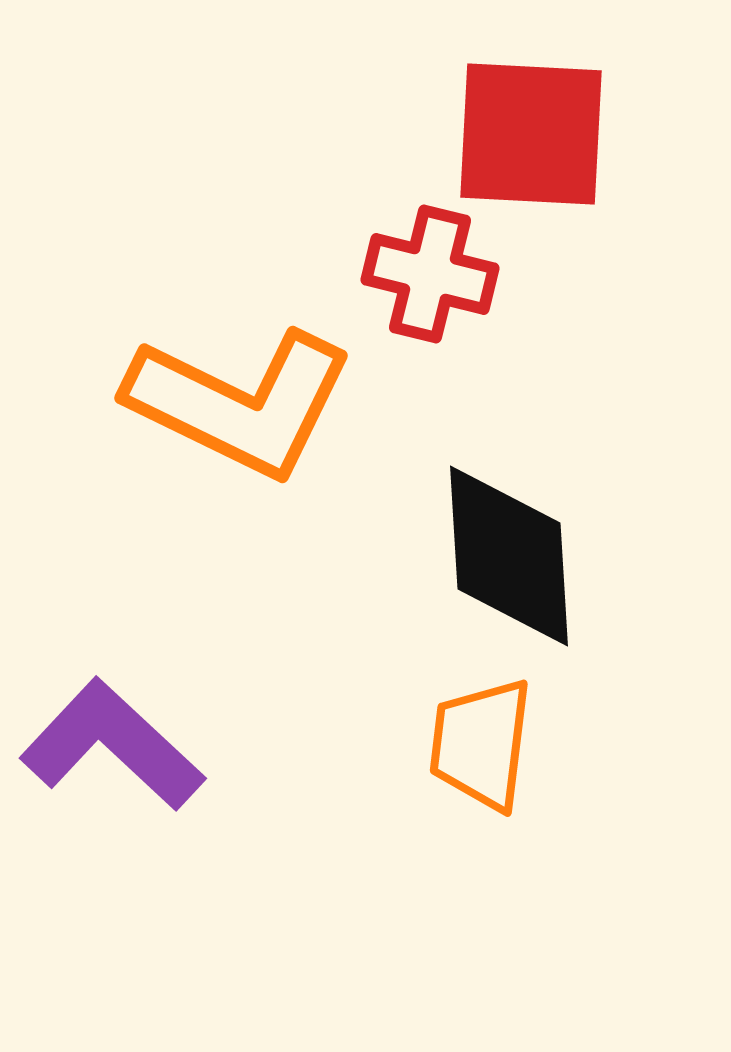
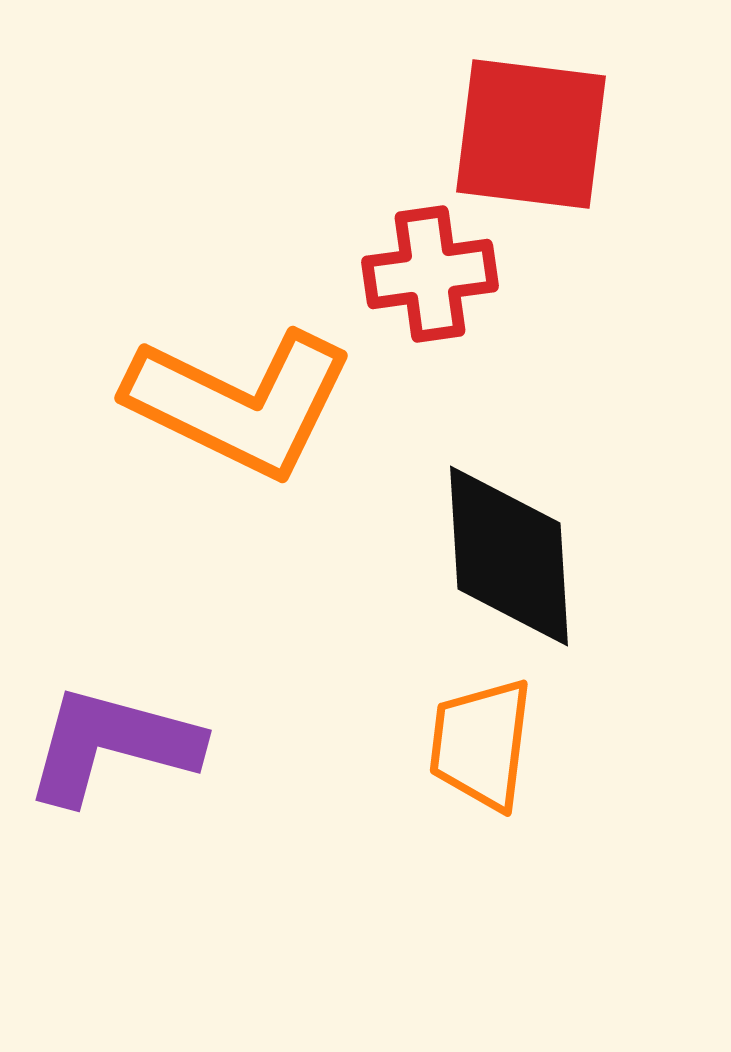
red square: rotated 4 degrees clockwise
red cross: rotated 22 degrees counterclockwise
purple L-shape: rotated 28 degrees counterclockwise
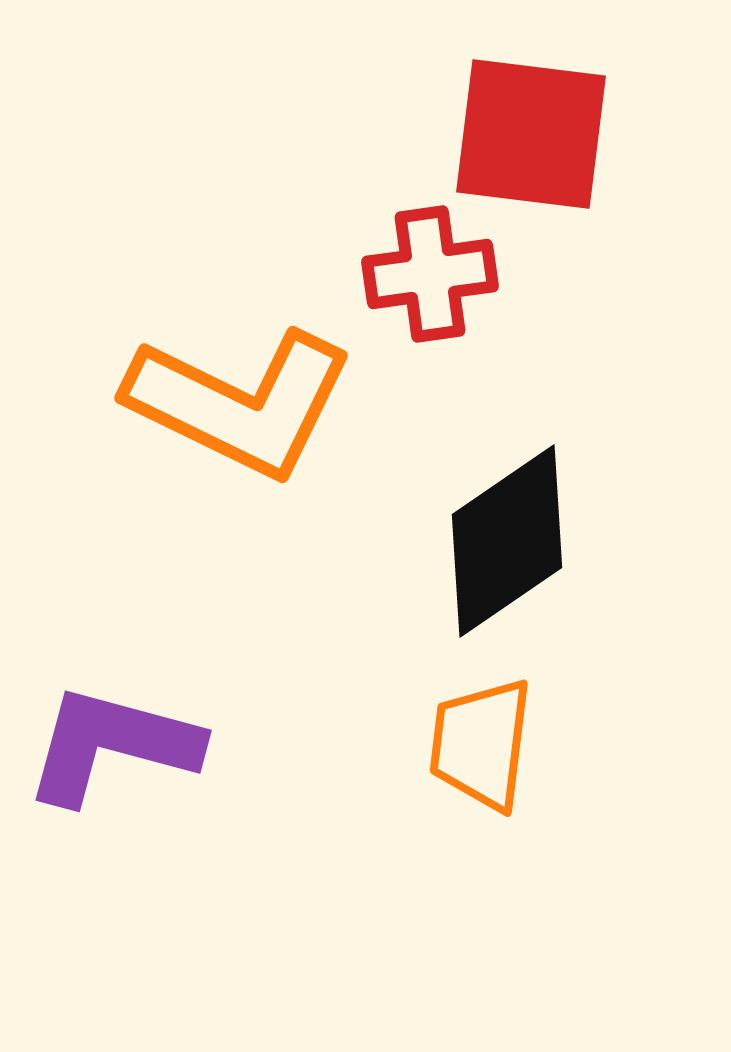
black diamond: moved 2 px left, 15 px up; rotated 59 degrees clockwise
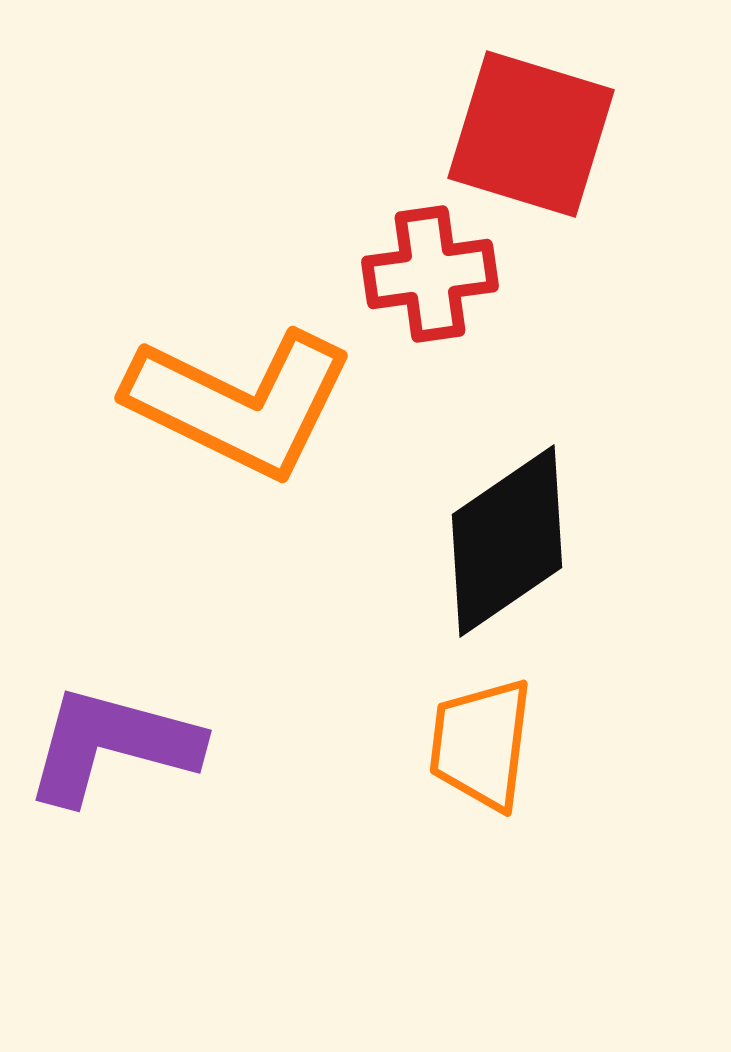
red square: rotated 10 degrees clockwise
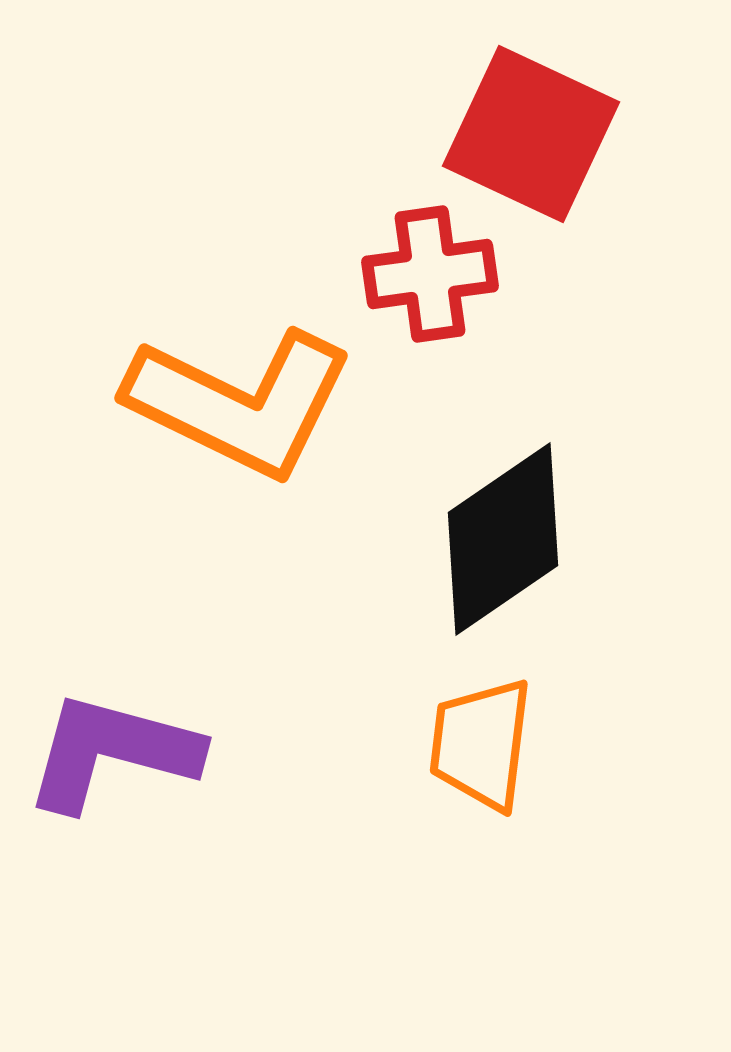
red square: rotated 8 degrees clockwise
black diamond: moved 4 px left, 2 px up
purple L-shape: moved 7 px down
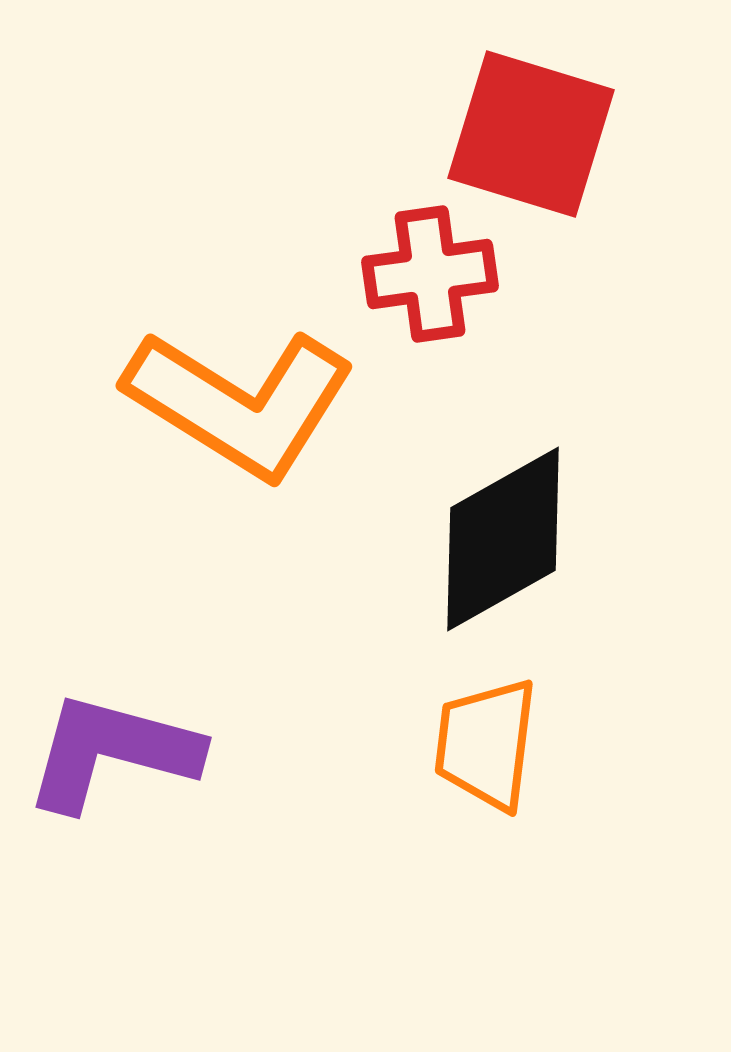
red square: rotated 8 degrees counterclockwise
orange L-shape: rotated 6 degrees clockwise
black diamond: rotated 5 degrees clockwise
orange trapezoid: moved 5 px right
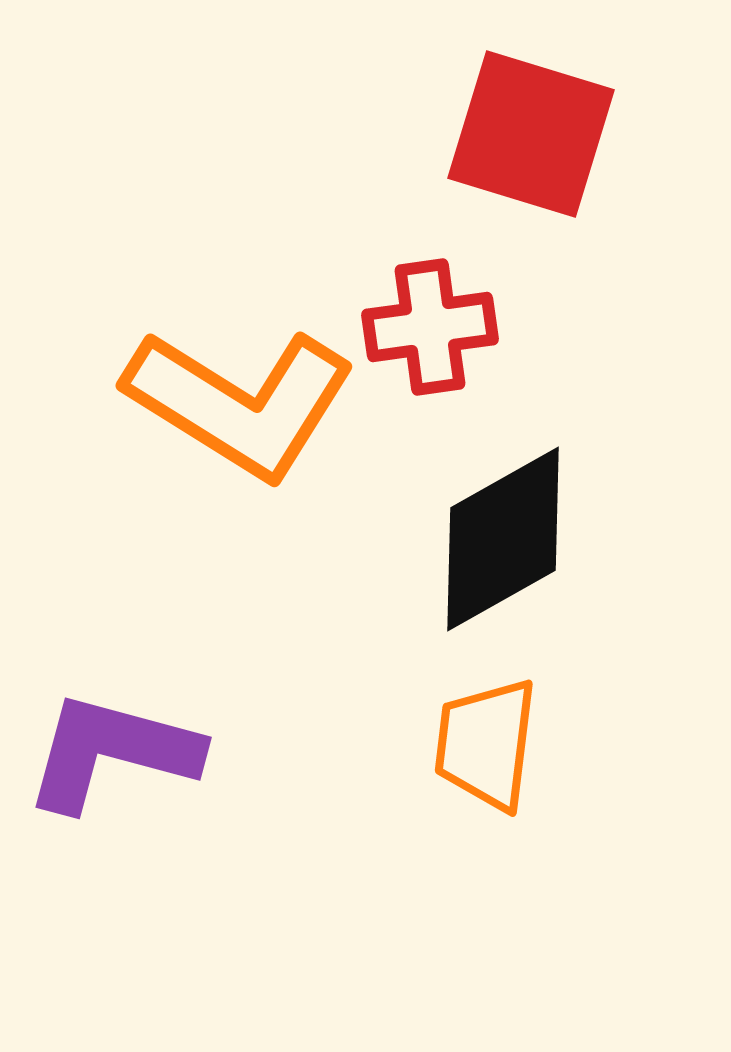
red cross: moved 53 px down
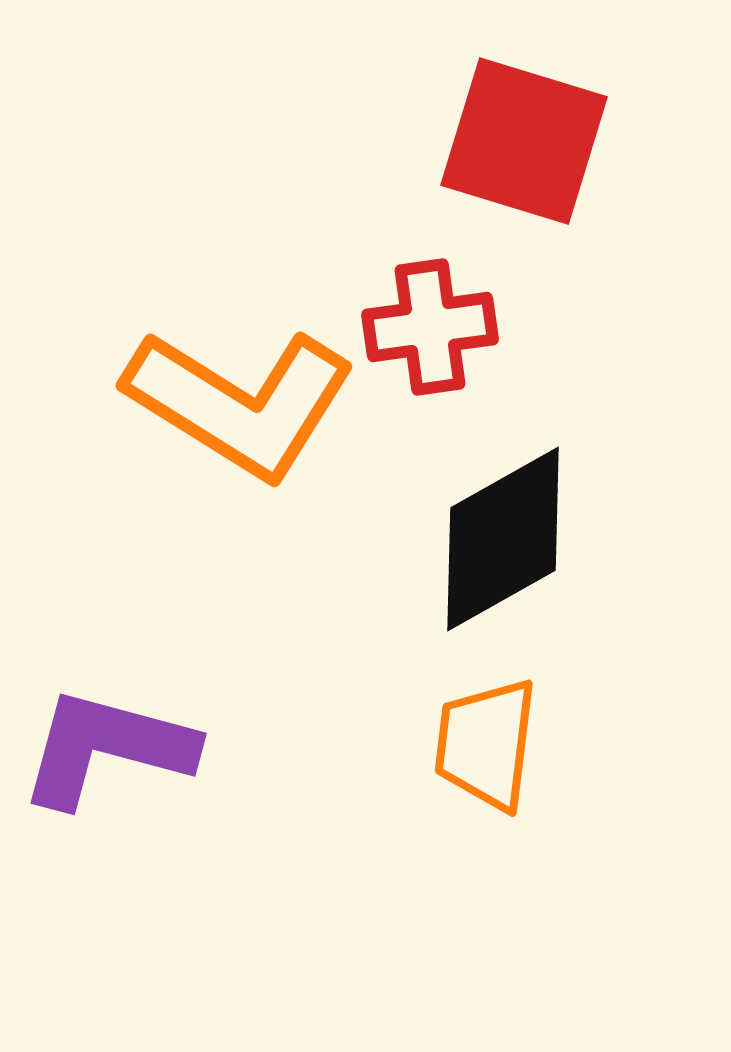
red square: moved 7 px left, 7 px down
purple L-shape: moved 5 px left, 4 px up
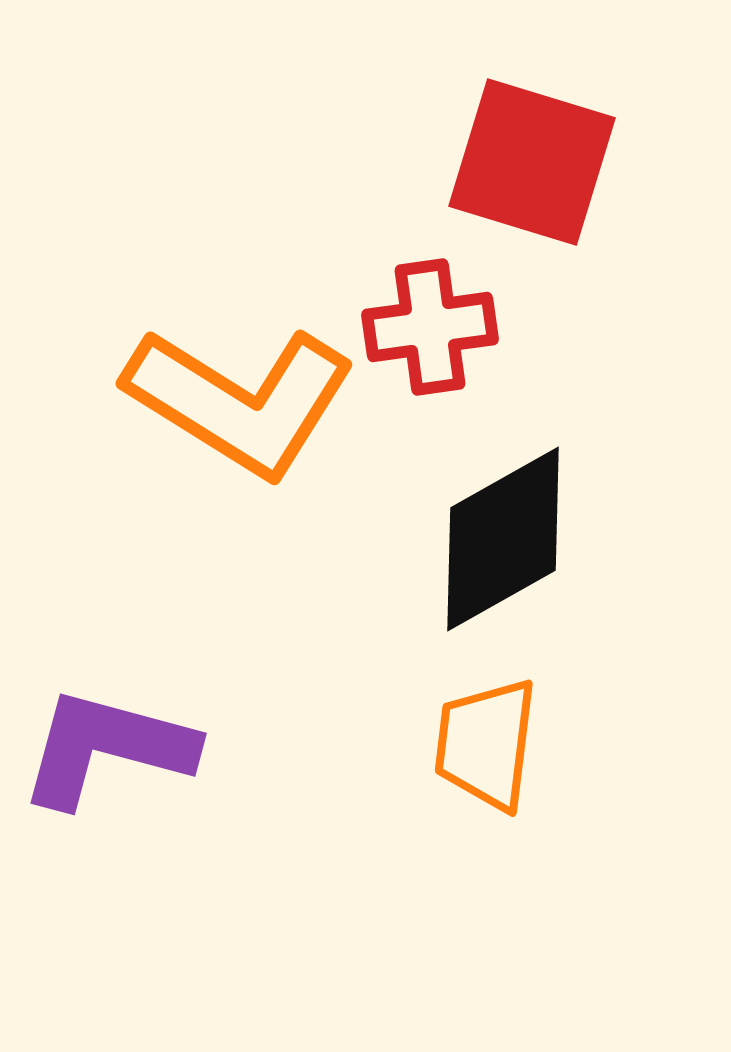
red square: moved 8 px right, 21 px down
orange L-shape: moved 2 px up
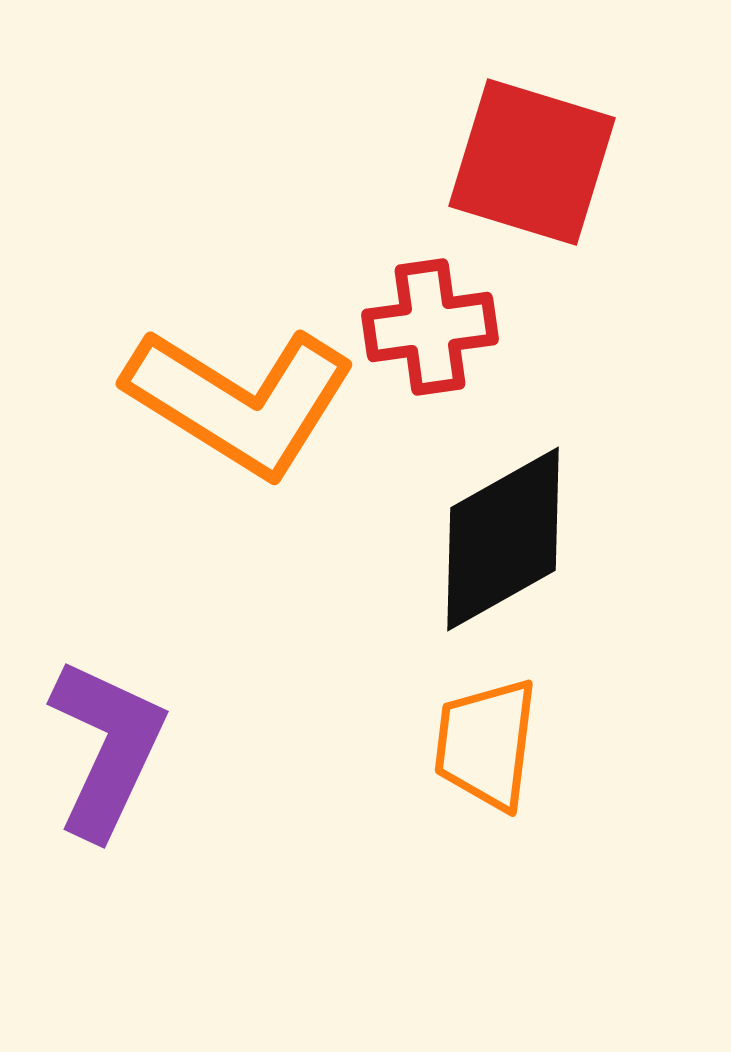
purple L-shape: rotated 100 degrees clockwise
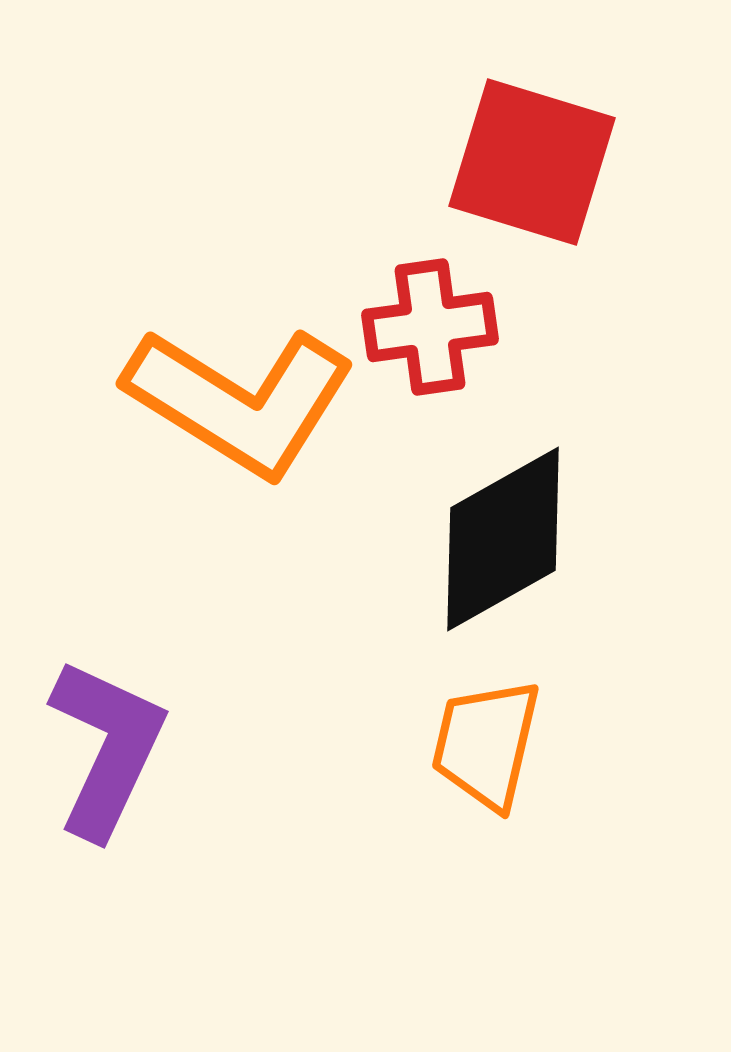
orange trapezoid: rotated 6 degrees clockwise
